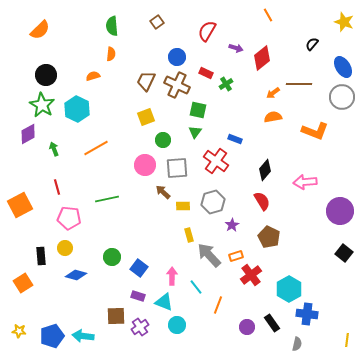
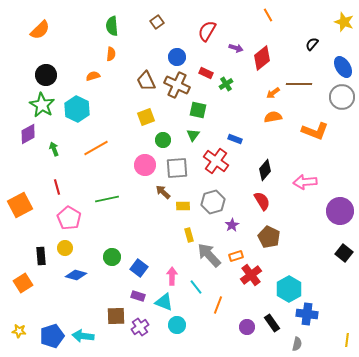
brown trapezoid at (146, 81): rotated 50 degrees counterclockwise
green triangle at (195, 132): moved 2 px left, 3 px down
pink pentagon at (69, 218): rotated 25 degrees clockwise
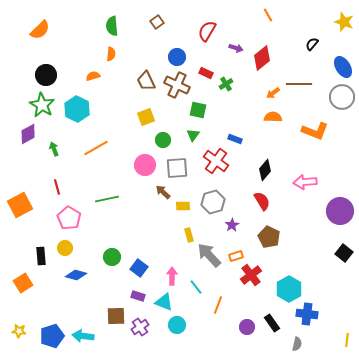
orange semicircle at (273, 117): rotated 12 degrees clockwise
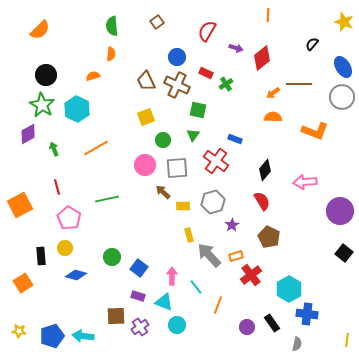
orange line at (268, 15): rotated 32 degrees clockwise
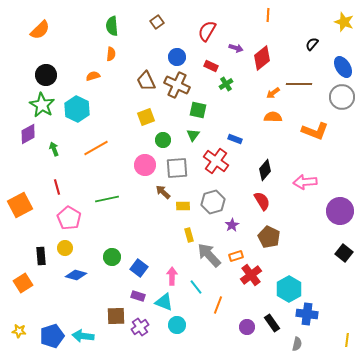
red rectangle at (206, 73): moved 5 px right, 7 px up
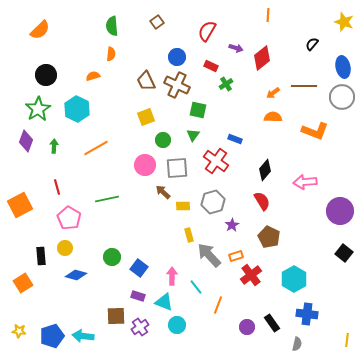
blue ellipse at (343, 67): rotated 20 degrees clockwise
brown line at (299, 84): moved 5 px right, 2 px down
green star at (42, 105): moved 4 px left, 4 px down; rotated 10 degrees clockwise
purple diamond at (28, 134): moved 2 px left, 7 px down; rotated 40 degrees counterclockwise
green arrow at (54, 149): moved 3 px up; rotated 24 degrees clockwise
cyan hexagon at (289, 289): moved 5 px right, 10 px up
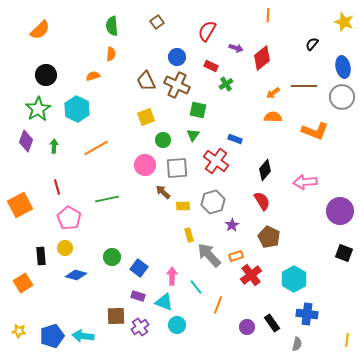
black square at (344, 253): rotated 18 degrees counterclockwise
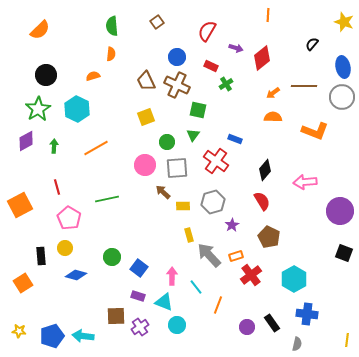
green circle at (163, 140): moved 4 px right, 2 px down
purple diamond at (26, 141): rotated 40 degrees clockwise
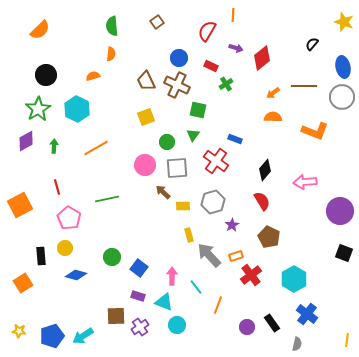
orange line at (268, 15): moved 35 px left
blue circle at (177, 57): moved 2 px right, 1 px down
blue cross at (307, 314): rotated 30 degrees clockwise
cyan arrow at (83, 336): rotated 40 degrees counterclockwise
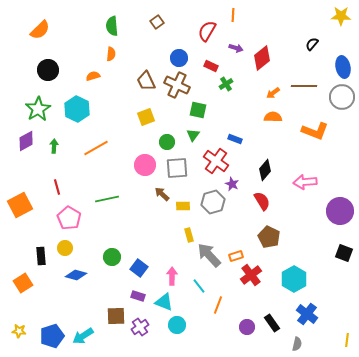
yellow star at (344, 22): moved 3 px left, 6 px up; rotated 18 degrees counterclockwise
black circle at (46, 75): moved 2 px right, 5 px up
brown arrow at (163, 192): moved 1 px left, 2 px down
purple star at (232, 225): moved 41 px up; rotated 16 degrees counterclockwise
cyan line at (196, 287): moved 3 px right, 1 px up
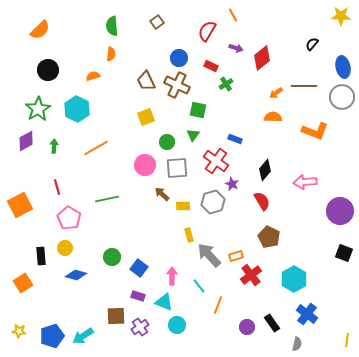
orange line at (233, 15): rotated 32 degrees counterclockwise
orange arrow at (273, 93): moved 3 px right
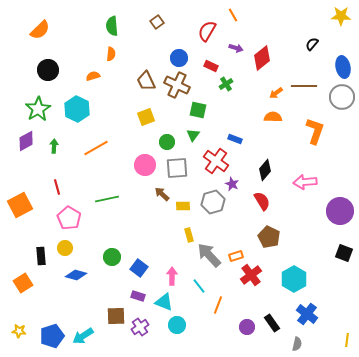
orange L-shape at (315, 131): rotated 92 degrees counterclockwise
